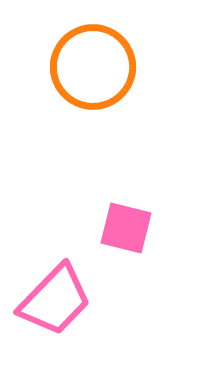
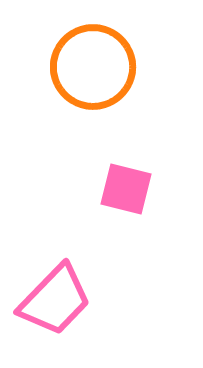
pink square: moved 39 px up
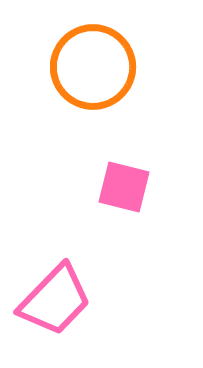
pink square: moved 2 px left, 2 px up
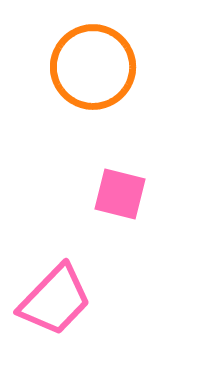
pink square: moved 4 px left, 7 px down
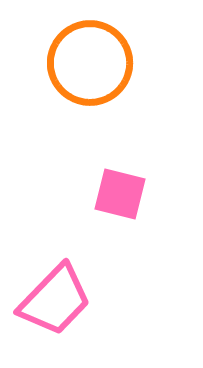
orange circle: moved 3 px left, 4 px up
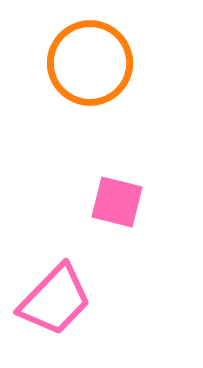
pink square: moved 3 px left, 8 px down
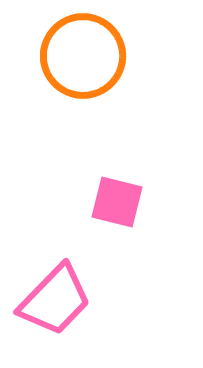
orange circle: moved 7 px left, 7 px up
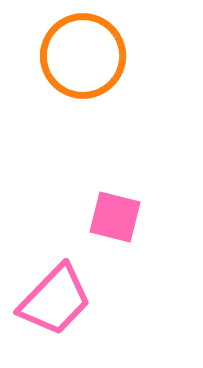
pink square: moved 2 px left, 15 px down
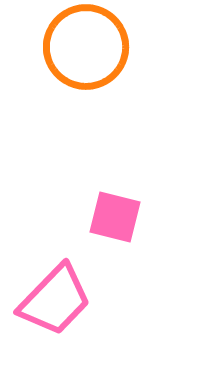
orange circle: moved 3 px right, 9 px up
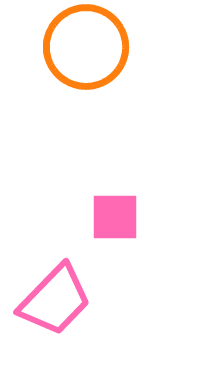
pink square: rotated 14 degrees counterclockwise
